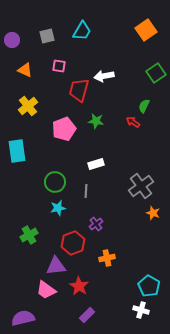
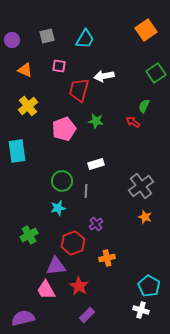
cyan trapezoid: moved 3 px right, 8 px down
green circle: moved 7 px right, 1 px up
orange star: moved 8 px left, 4 px down
pink trapezoid: rotated 25 degrees clockwise
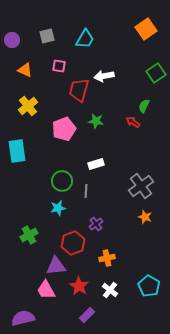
orange square: moved 1 px up
white cross: moved 31 px left, 20 px up; rotated 21 degrees clockwise
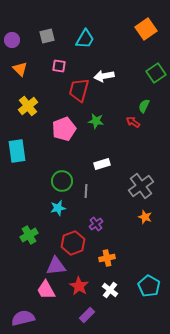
orange triangle: moved 5 px left, 1 px up; rotated 21 degrees clockwise
white rectangle: moved 6 px right
